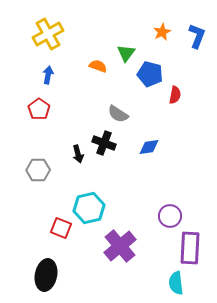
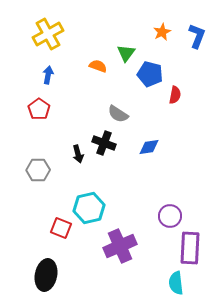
purple cross: rotated 16 degrees clockwise
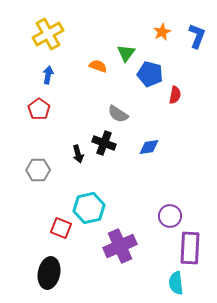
black ellipse: moved 3 px right, 2 px up
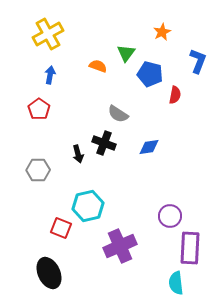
blue L-shape: moved 1 px right, 25 px down
blue arrow: moved 2 px right
cyan hexagon: moved 1 px left, 2 px up
black ellipse: rotated 36 degrees counterclockwise
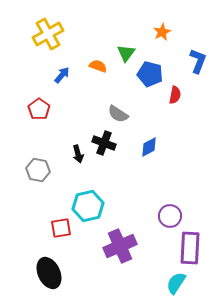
blue arrow: moved 12 px right; rotated 30 degrees clockwise
blue diamond: rotated 20 degrees counterclockwise
gray hexagon: rotated 10 degrees clockwise
red square: rotated 30 degrees counterclockwise
cyan semicircle: rotated 40 degrees clockwise
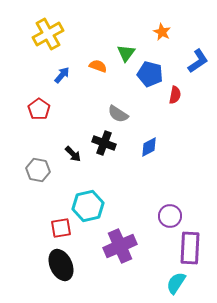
orange star: rotated 18 degrees counterclockwise
blue L-shape: rotated 35 degrees clockwise
black arrow: moved 5 px left; rotated 30 degrees counterclockwise
black ellipse: moved 12 px right, 8 px up
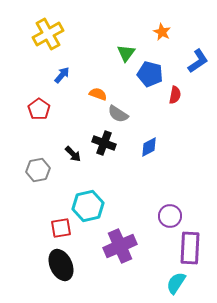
orange semicircle: moved 28 px down
gray hexagon: rotated 20 degrees counterclockwise
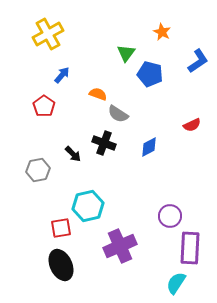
red semicircle: moved 17 px right, 30 px down; rotated 54 degrees clockwise
red pentagon: moved 5 px right, 3 px up
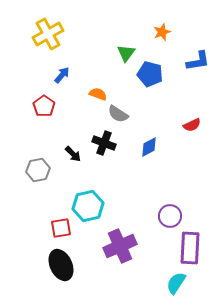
orange star: rotated 24 degrees clockwise
blue L-shape: rotated 25 degrees clockwise
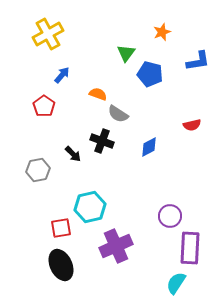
red semicircle: rotated 12 degrees clockwise
black cross: moved 2 px left, 2 px up
cyan hexagon: moved 2 px right, 1 px down
purple cross: moved 4 px left
